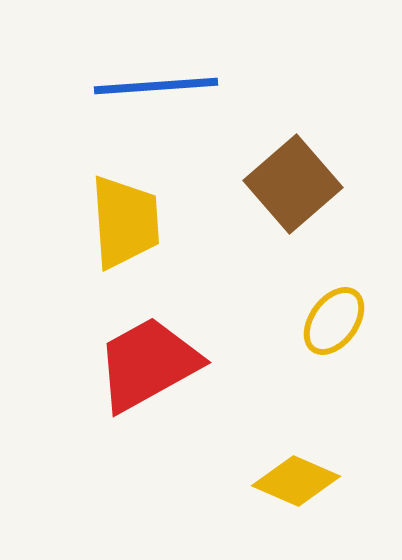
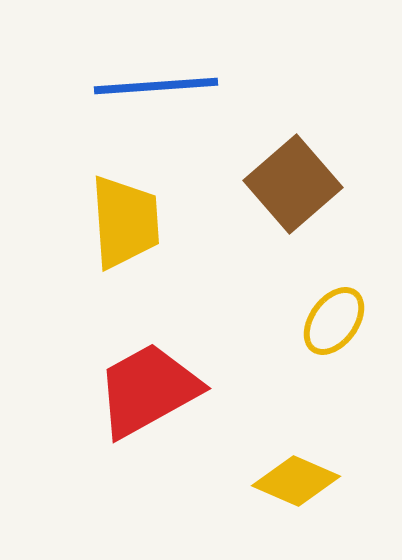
red trapezoid: moved 26 px down
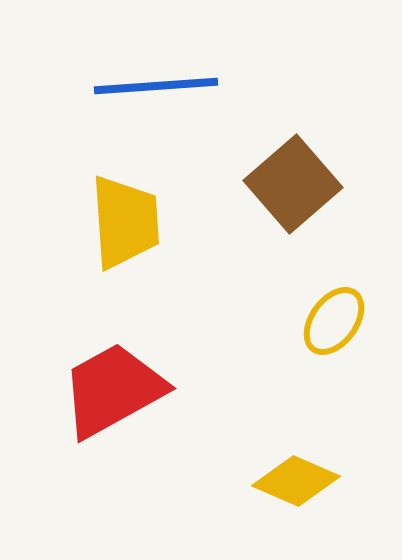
red trapezoid: moved 35 px left
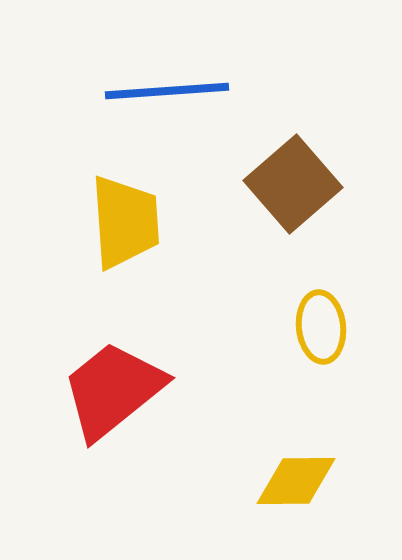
blue line: moved 11 px right, 5 px down
yellow ellipse: moved 13 px left, 6 px down; rotated 42 degrees counterclockwise
red trapezoid: rotated 10 degrees counterclockwise
yellow diamond: rotated 24 degrees counterclockwise
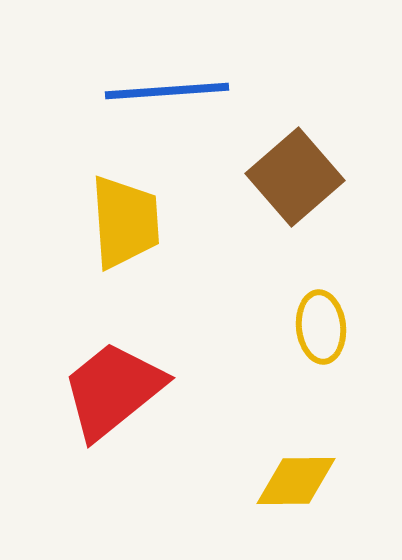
brown square: moved 2 px right, 7 px up
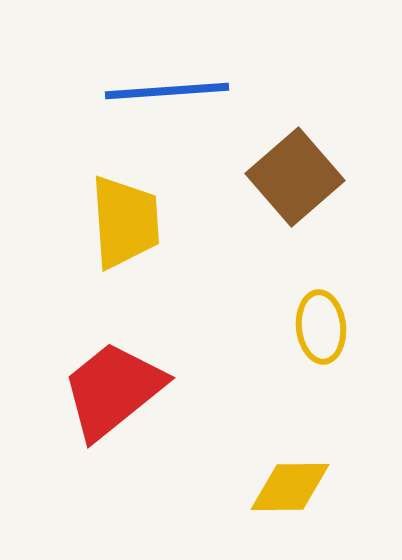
yellow diamond: moved 6 px left, 6 px down
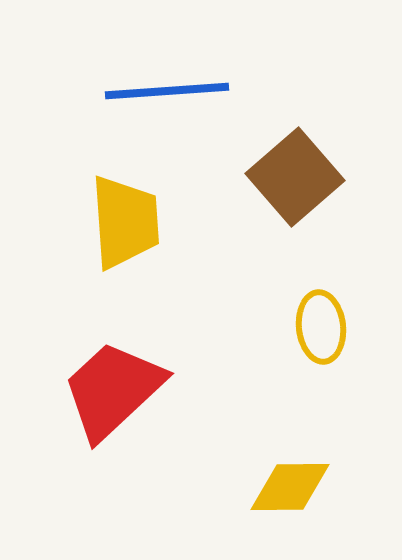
red trapezoid: rotated 4 degrees counterclockwise
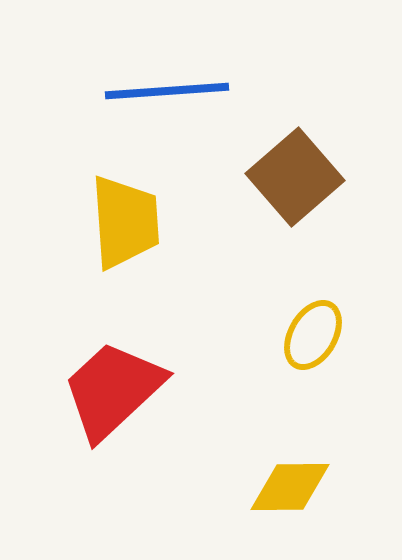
yellow ellipse: moved 8 px left, 8 px down; rotated 36 degrees clockwise
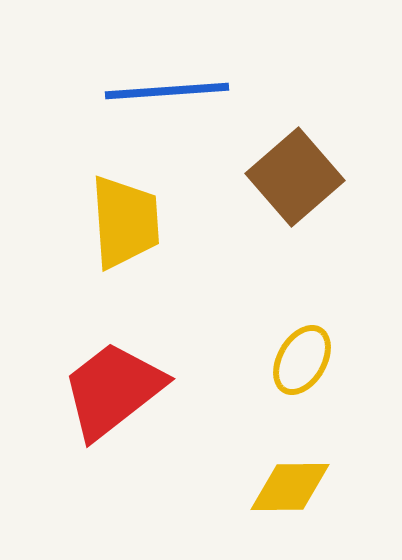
yellow ellipse: moved 11 px left, 25 px down
red trapezoid: rotated 5 degrees clockwise
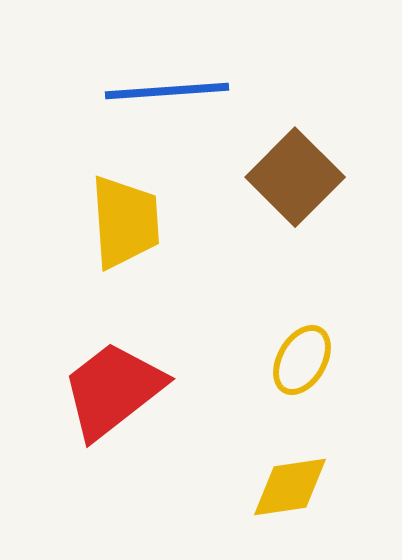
brown square: rotated 4 degrees counterclockwise
yellow diamond: rotated 8 degrees counterclockwise
